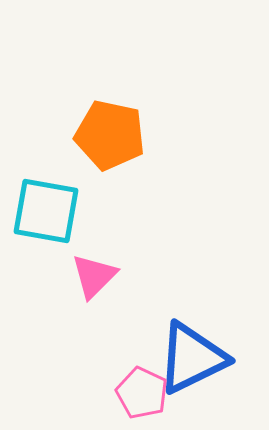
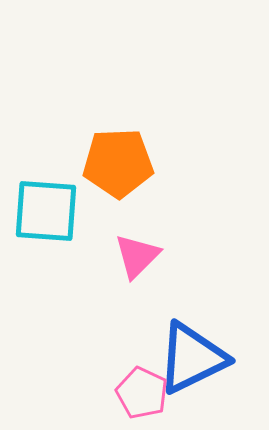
orange pentagon: moved 8 px right, 28 px down; rotated 14 degrees counterclockwise
cyan square: rotated 6 degrees counterclockwise
pink triangle: moved 43 px right, 20 px up
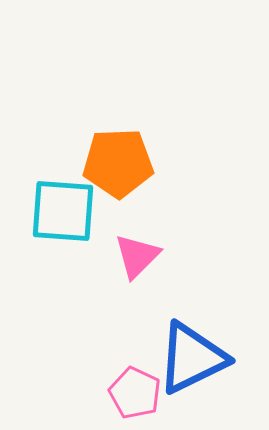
cyan square: moved 17 px right
pink pentagon: moved 7 px left
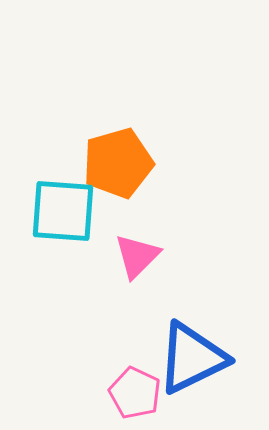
orange pentagon: rotated 14 degrees counterclockwise
